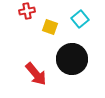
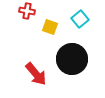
red cross: rotated 21 degrees clockwise
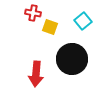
red cross: moved 6 px right, 2 px down
cyan square: moved 3 px right, 2 px down
red arrow: rotated 45 degrees clockwise
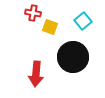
black circle: moved 1 px right, 2 px up
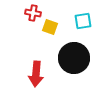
cyan square: rotated 30 degrees clockwise
black circle: moved 1 px right, 1 px down
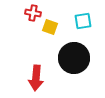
red arrow: moved 4 px down
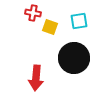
cyan square: moved 4 px left
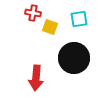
cyan square: moved 2 px up
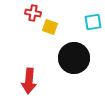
cyan square: moved 14 px right, 3 px down
red arrow: moved 7 px left, 3 px down
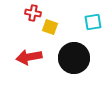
red arrow: moved 24 px up; rotated 75 degrees clockwise
